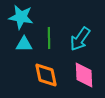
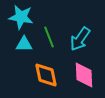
green line: moved 1 px up; rotated 20 degrees counterclockwise
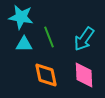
cyan arrow: moved 4 px right
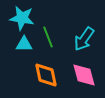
cyan star: moved 1 px right, 1 px down
green line: moved 1 px left
pink diamond: rotated 12 degrees counterclockwise
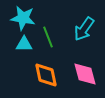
cyan star: moved 1 px right
cyan arrow: moved 10 px up
pink diamond: moved 1 px right, 1 px up
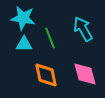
cyan arrow: moved 1 px left; rotated 115 degrees clockwise
green line: moved 2 px right, 1 px down
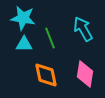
pink diamond: rotated 24 degrees clockwise
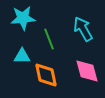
cyan star: rotated 15 degrees counterclockwise
green line: moved 1 px left, 1 px down
cyan triangle: moved 2 px left, 12 px down
pink diamond: moved 2 px right, 3 px up; rotated 24 degrees counterclockwise
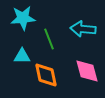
cyan arrow: rotated 55 degrees counterclockwise
